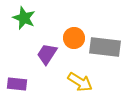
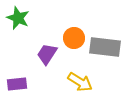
green star: moved 6 px left
purple rectangle: rotated 12 degrees counterclockwise
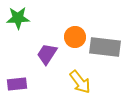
green star: rotated 25 degrees counterclockwise
orange circle: moved 1 px right, 1 px up
yellow arrow: rotated 20 degrees clockwise
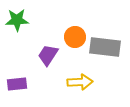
green star: moved 1 px left, 2 px down
purple trapezoid: moved 1 px right, 1 px down
yellow arrow: rotated 55 degrees counterclockwise
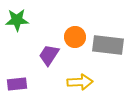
gray rectangle: moved 3 px right, 2 px up
purple trapezoid: moved 1 px right
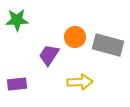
gray rectangle: rotated 8 degrees clockwise
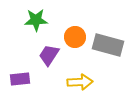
green star: moved 19 px right
purple rectangle: moved 3 px right, 5 px up
